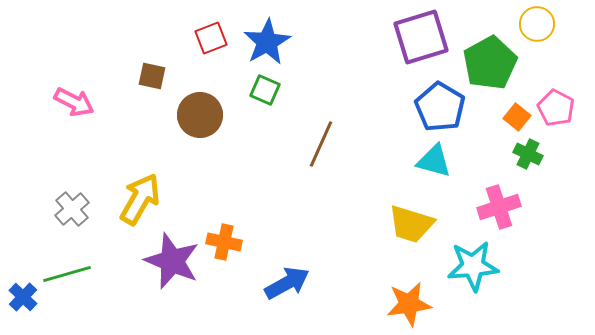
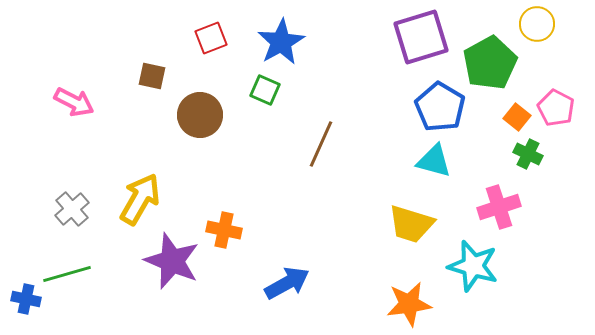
blue star: moved 14 px right
orange cross: moved 12 px up
cyan star: rotated 21 degrees clockwise
blue cross: moved 3 px right, 2 px down; rotated 32 degrees counterclockwise
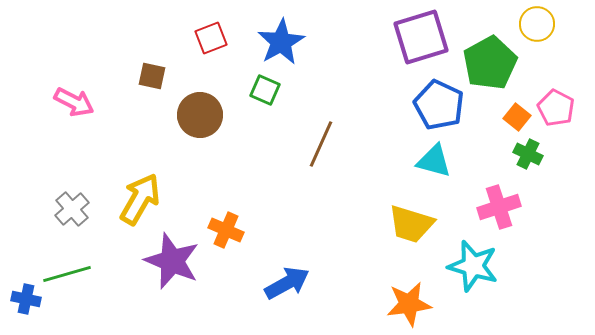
blue pentagon: moved 1 px left, 2 px up; rotated 6 degrees counterclockwise
orange cross: moved 2 px right; rotated 12 degrees clockwise
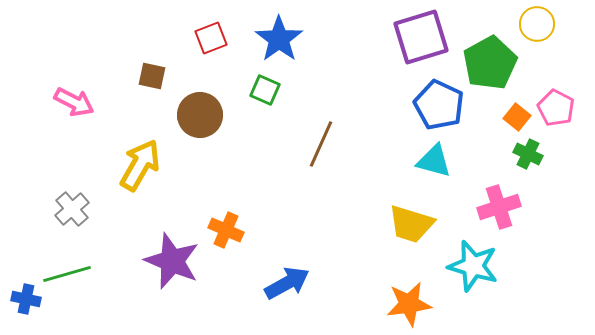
blue star: moved 2 px left, 3 px up; rotated 6 degrees counterclockwise
yellow arrow: moved 34 px up
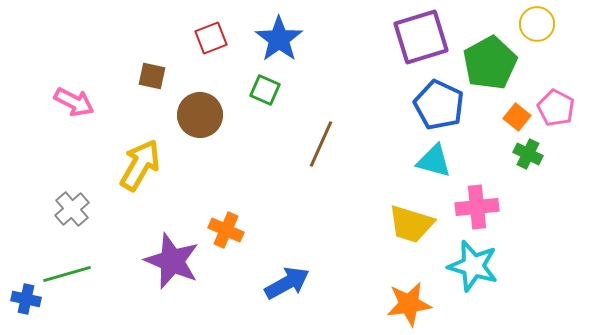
pink cross: moved 22 px left; rotated 12 degrees clockwise
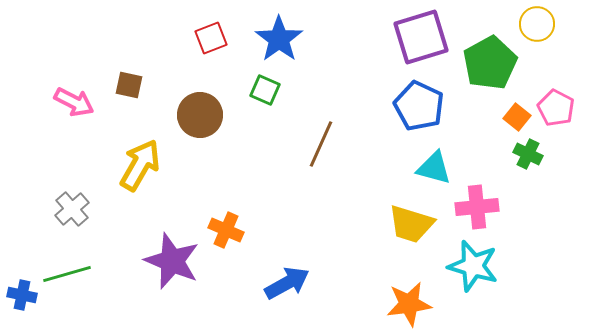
brown square: moved 23 px left, 9 px down
blue pentagon: moved 20 px left, 1 px down
cyan triangle: moved 7 px down
blue cross: moved 4 px left, 4 px up
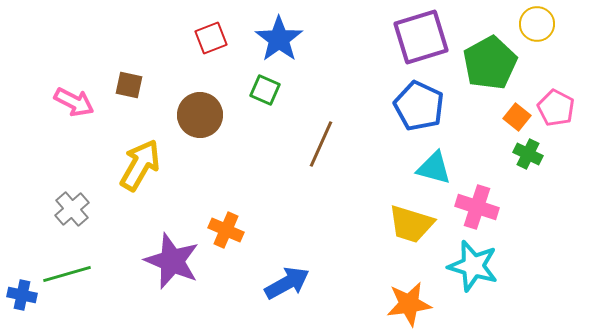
pink cross: rotated 24 degrees clockwise
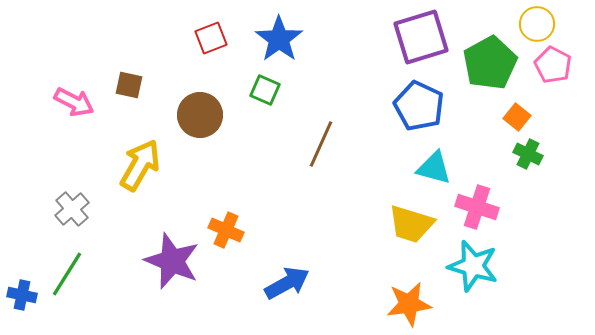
pink pentagon: moved 3 px left, 43 px up
green line: rotated 42 degrees counterclockwise
